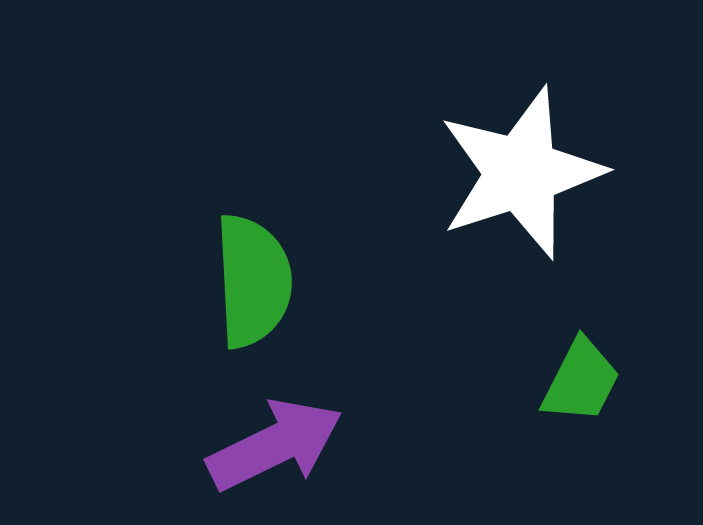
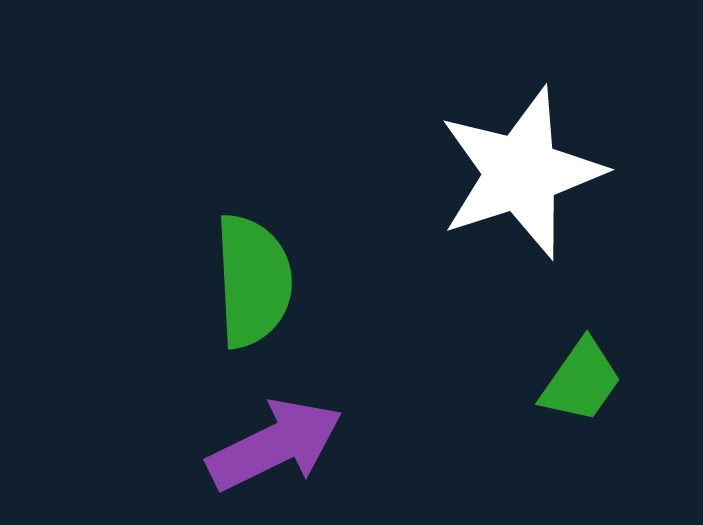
green trapezoid: rotated 8 degrees clockwise
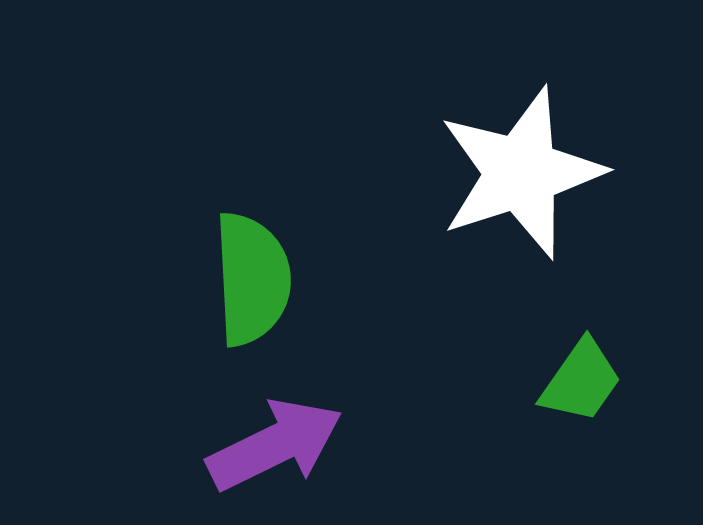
green semicircle: moved 1 px left, 2 px up
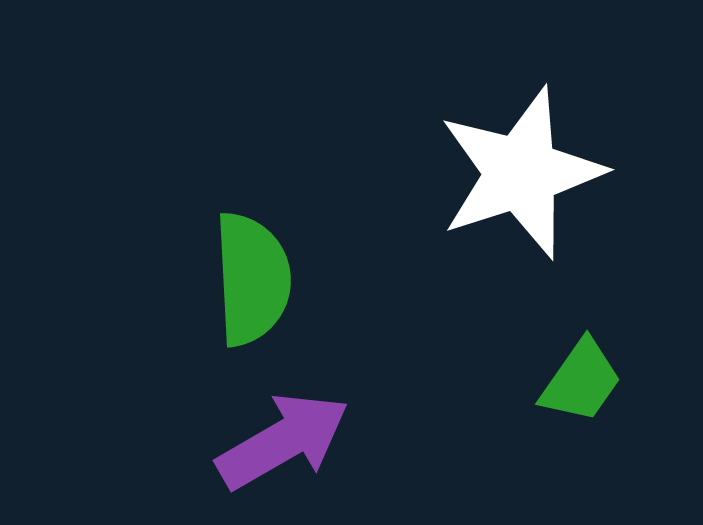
purple arrow: moved 8 px right, 4 px up; rotated 4 degrees counterclockwise
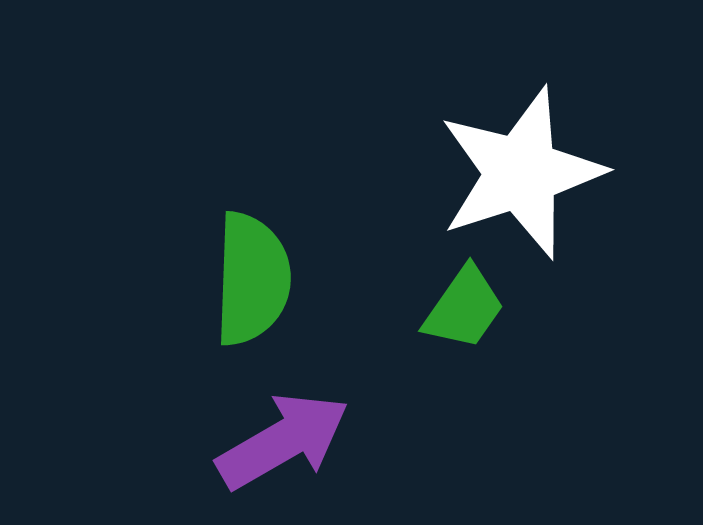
green semicircle: rotated 5 degrees clockwise
green trapezoid: moved 117 px left, 73 px up
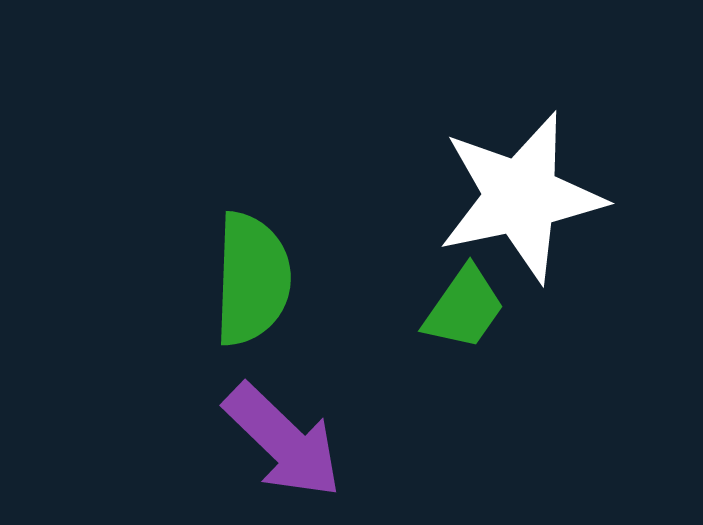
white star: moved 24 px down; rotated 6 degrees clockwise
purple arrow: rotated 74 degrees clockwise
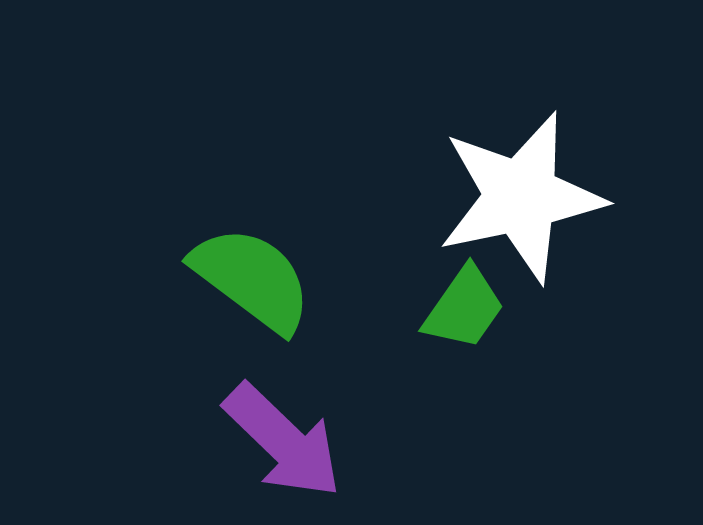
green semicircle: rotated 55 degrees counterclockwise
